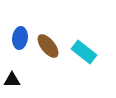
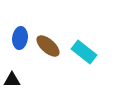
brown ellipse: rotated 10 degrees counterclockwise
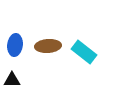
blue ellipse: moved 5 px left, 7 px down
brown ellipse: rotated 45 degrees counterclockwise
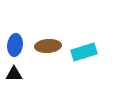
cyan rectangle: rotated 55 degrees counterclockwise
black triangle: moved 2 px right, 6 px up
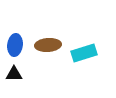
brown ellipse: moved 1 px up
cyan rectangle: moved 1 px down
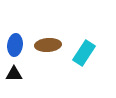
cyan rectangle: rotated 40 degrees counterclockwise
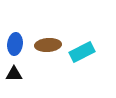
blue ellipse: moved 1 px up
cyan rectangle: moved 2 px left, 1 px up; rotated 30 degrees clockwise
